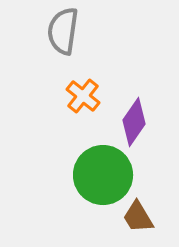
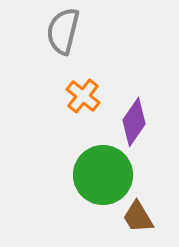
gray semicircle: rotated 6 degrees clockwise
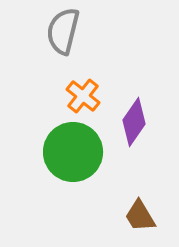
green circle: moved 30 px left, 23 px up
brown trapezoid: moved 2 px right, 1 px up
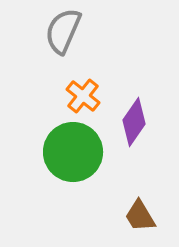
gray semicircle: rotated 9 degrees clockwise
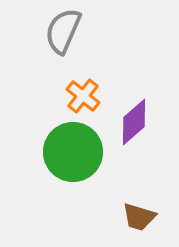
purple diamond: rotated 15 degrees clockwise
brown trapezoid: moved 1 px left, 1 px down; rotated 42 degrees counterclockwise
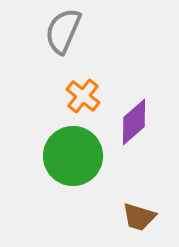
green circle: moved 4 px down
